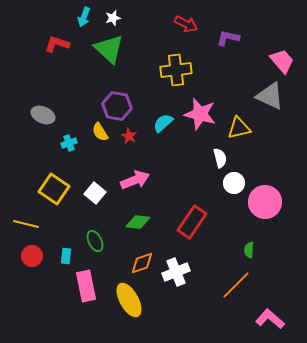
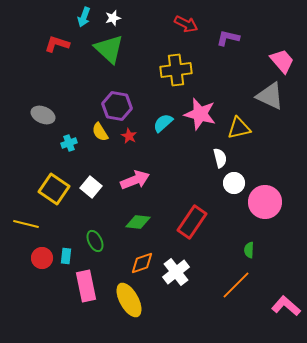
white square: moved 4 px left, 6 px up
red circle: moved 10 px right, 2 px down
white cross: rotated 16 degrees counterclockwise
pink L-shape: moved 16 px right, 13 px up
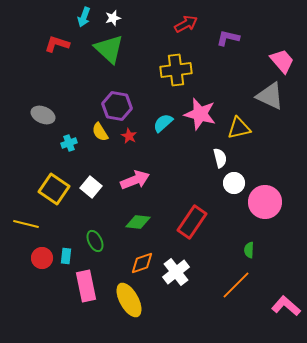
red arrow: rotated 55 degrees counterclockwise
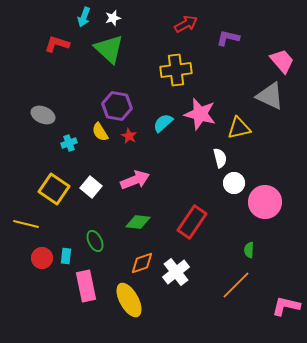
pink L-shape: rotated 28 degrees counterclockwise
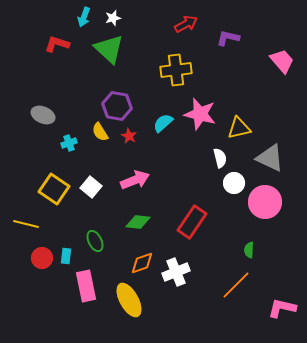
gray triangle: moved 62 px down
white cross: rotated 16 degrees clockwise
pink L-shape: moved 4 px left, 2 px down
